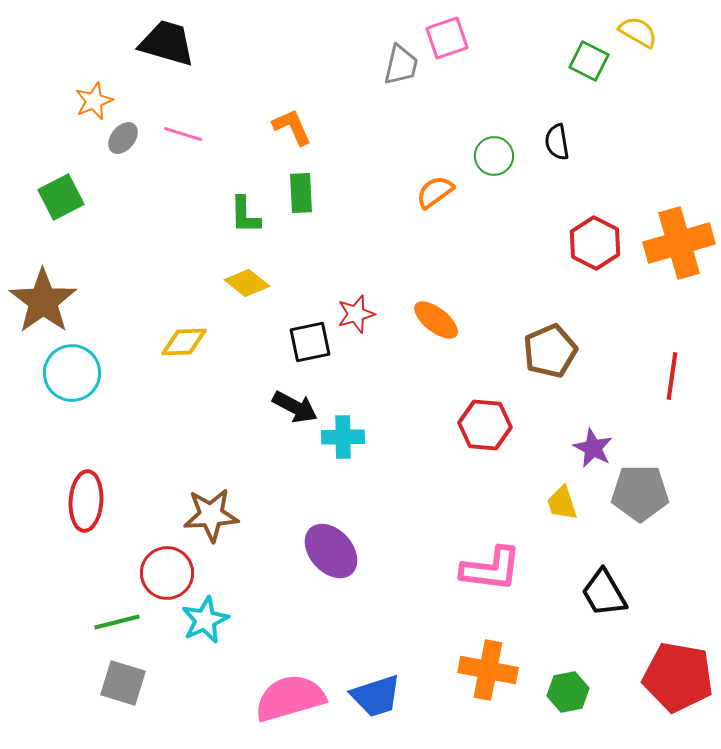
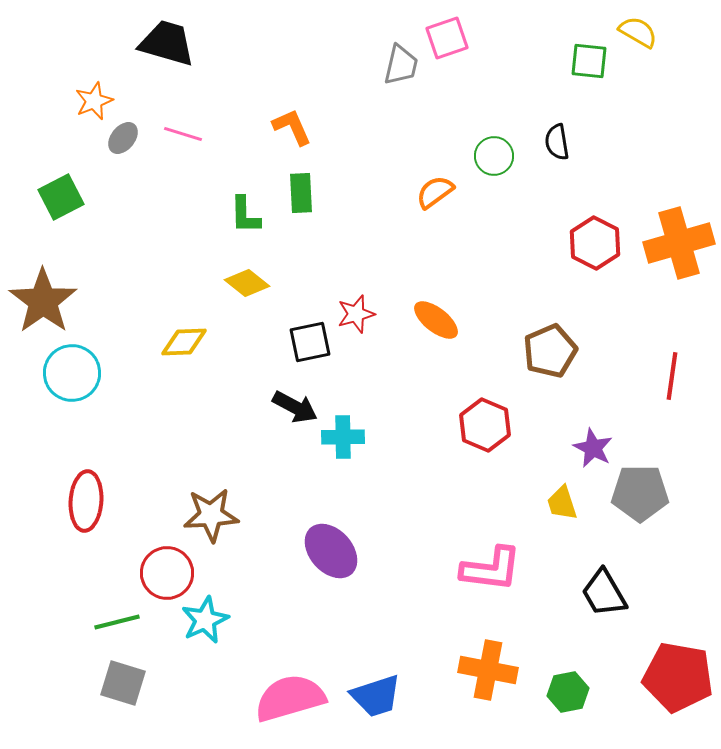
green square at (589, 61): rotated 21 degrees counterclockwise
red hexagon at (485, 425): rotated 18 degrees clockwise
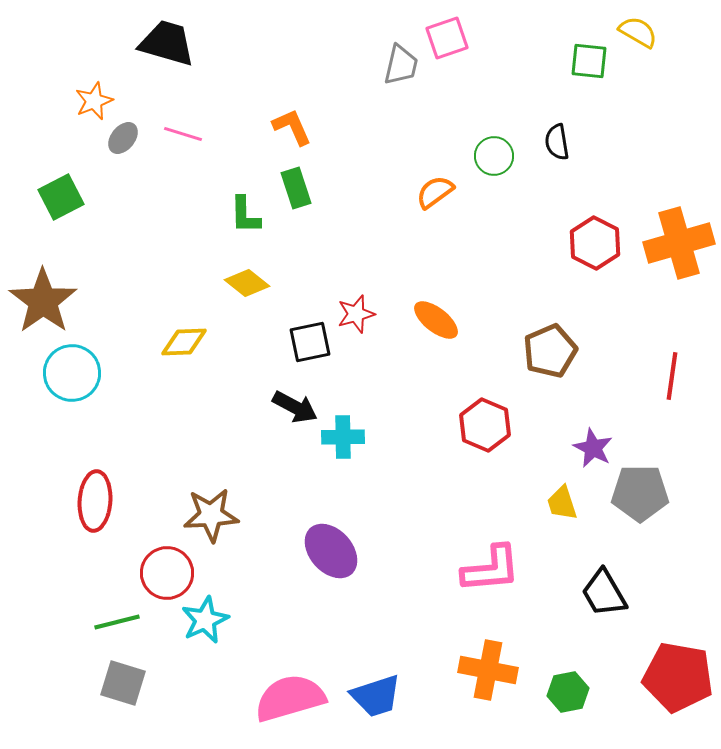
green rectangle at (301, 193): moved 5 px left, 5 px up; rotated 15 degrees counterclockwise
red ellipse at (86, 501): moved 9 px right
pink L-shape at (491, 569): rotated 12 degrees counterclockwise
